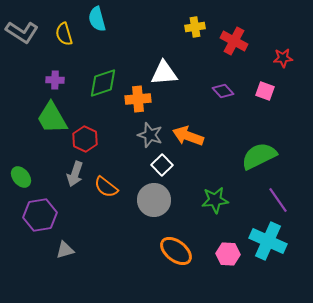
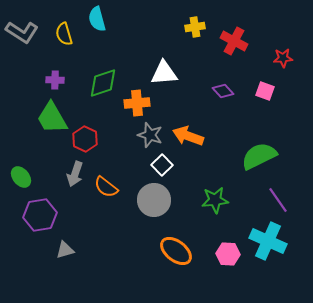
orange cross: moved 1 px left, 4 px down
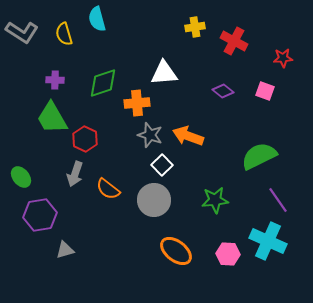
purple diamond: rotated 10 degrees counterclockwise
orange semicircle: moved 2 px right, 2 px down
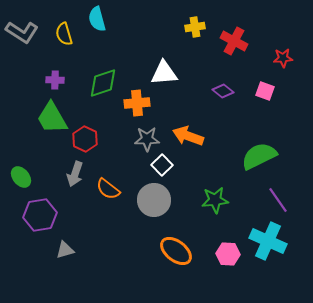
gray star: moved 3 px left, 4 px down; rotated 20 degrees counterclockwise
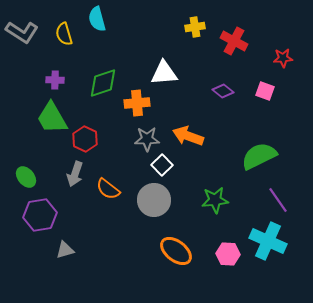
green ellipse: moved 5 px right
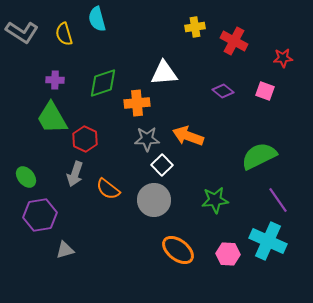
orange ellipse: moved 2 px right, 1 px up
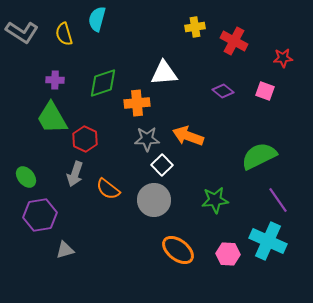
cyan semicircle: rotated 30 degrees clockwise
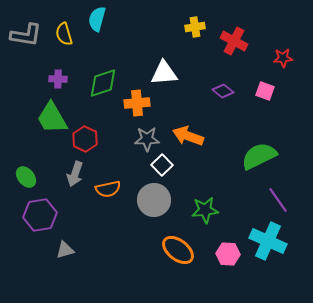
gray L-shape: moved 4 px right, 3 px down; rotated 24 degrees counterclockwise
purple cross: moved 3 px right, 1 px up
orange semicircle: rotated 50 degrees counterclockwise
green star: moved 10 px left, 10 px down
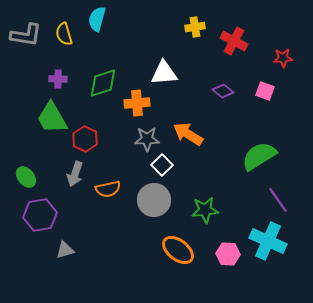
orange arrow: moved 2 px up; rotated 12 degrees clockwise
green semicircle: rotated 6 degrees counterclockwise
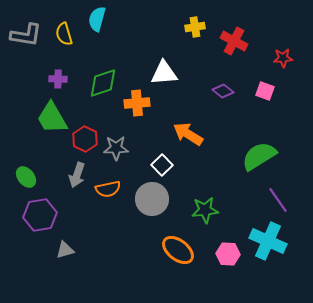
gray star: moved 31 px left, 9 px down
gray arrow: moved 2 px right, 1 px down
gray circle: moved 2 px left, 1 px up
